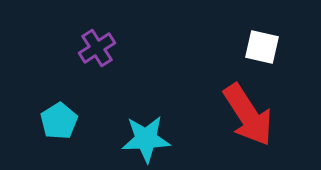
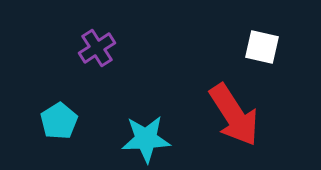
red arrow: moved 14 px left
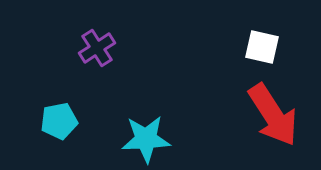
red arrow: moved 39 px right
cyan pentagon: rotated 21 degrees clockwise
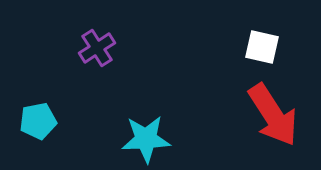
cyan pentagon: moved 21 px left
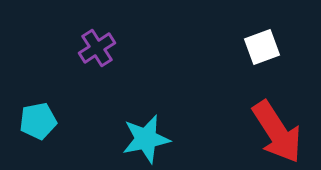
white square: rotated 33 degrees counterclockwise
red arrow: moved 4 px right, 17 px down
cyan star: rotated 9 degrees counterclockwise
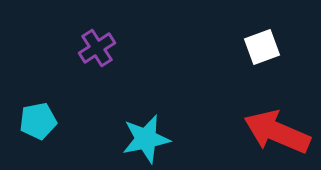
red arrow: rotated 146 degrees clockwise
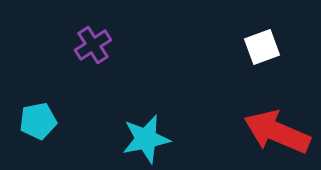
purple cross: moved 4 px left, 3 px up
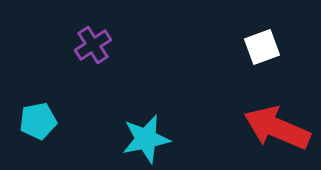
red arrow: moved 4 px up
